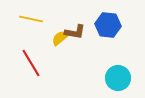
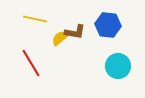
yellow line: moved 4 px right
cyan circle: moved 12 px up
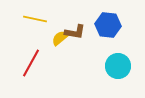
red line: rotated 60 degrees clockwise
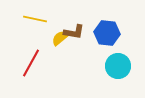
blue hexagon: moved 1 px left, 8 px down
brown L-shape: moved 1 px left
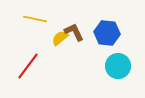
brown L-shape: rotated 125 degrees counterclockwise
red line: moved 3 px left, 3 px down; rotated 8 degrees clockwise
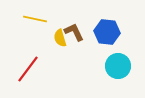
blue hexagon: moved 1 px up
yellow semicircle: rotated 66 degrees counterclockwise
red line: moved 3 px down
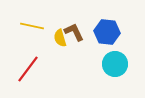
yellow line: moved 3 px left, 7 px down
cyan circle: moved 3 px left, 2 px up
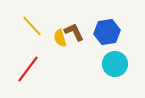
yellow line: rotated 35 degrees clockwise
blue hexagon: rotated 15 degrees counterclockwise
